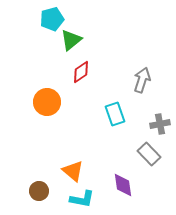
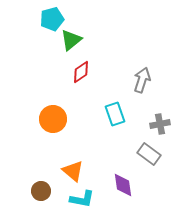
orange circle: moved 6 px right, 17 px down
gray rectangle: rotated 10 degrees counterclockwise
brown circle: moved 2 px right
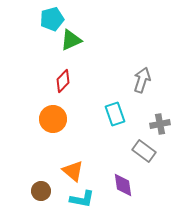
green triangle: rotated 15 degrees clockwise
red diamond: moved 18 px left, 9 px down; rotated 10 degrees counterclockwise
gray rectangle: moved 5 px left, 3 px up
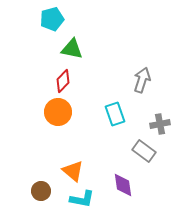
green triangle: moved 1 px right, 9 px down; rotated 35 degrees clockwise
orange circle: moved 5 px right, 7 px up
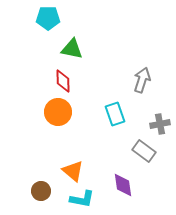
cyan pentagon: moved 4 px left, 1 px up; rotated 15 degrees clockwise
red diamond: rotated 45 degrees counterclockwise
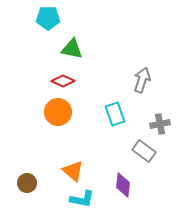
red diamond: rotated 65 degrees counterclockwise
purple diamond: rotated 15 degrees clockwise
brown circle: moved 14 px left, 8 px up
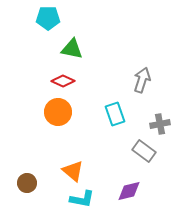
purple diamond: moved 6 px right, 6 px down; rotated 70 degrees clockwise
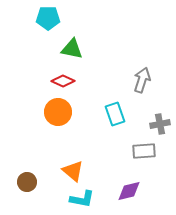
gray rectangle: rotated 40 degrees counterclockwise
brown circle: moved 1 px up
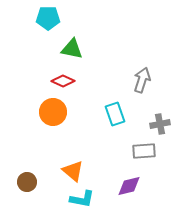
orange circle: moved 5 px left
purple diamond: moved 5 px up
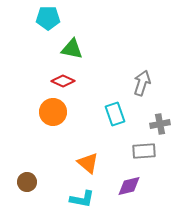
gray arrow: moved 3 px down
orange triangle: moved 15 px right, 8 px up
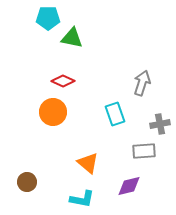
green triangle: moved 11 px up
